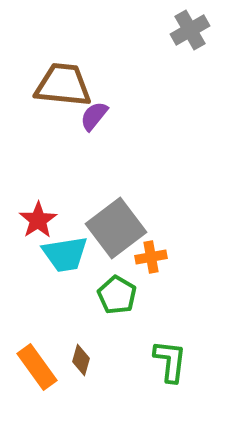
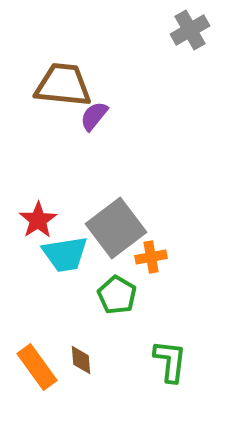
brown diamond: rotated 20 degrees counterclockwise
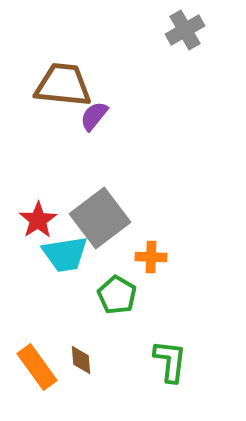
gray cross: moved 5 px left
gray square: moved 16 px left, 10 px up
orange cross: rotated 12 degrees clockwise
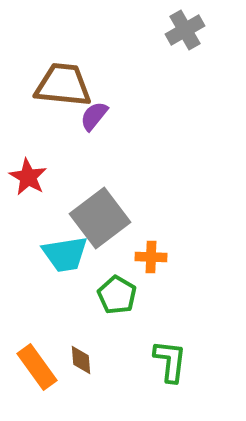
red star: moved 10 px left, 43 px up; rotated 9 degrees counterclockwise
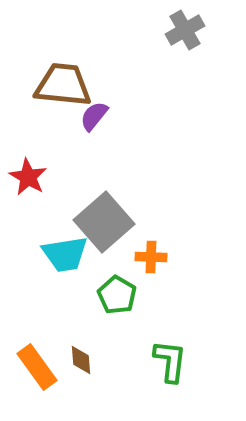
gray square: moved 4 px right, 4 px down; rotated 4 degrees counterclockwise
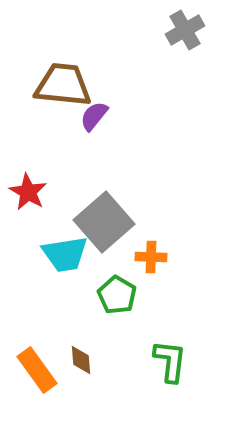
red star: moved 15 px down
orange rectangle: moved 3 px down
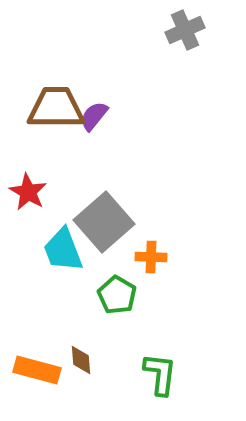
gray cross: rotated 6 degrees clockwise
brown trapezoid: moved 7 px left, 23 px down; rotated 6 degrees counterclockwise
cyan trapezoid: moved 2 px left, 4 px up; rotated 78 degrees clockwise
green L-shape: moved 10 px left, 13 px down
orange rectangle: rotated 39 degrees counterclockwise
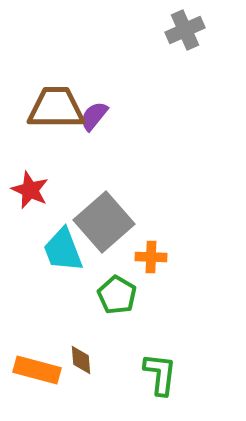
red star: moved 2 px right, 2 px up; rotated 6 degrees counterclockwise
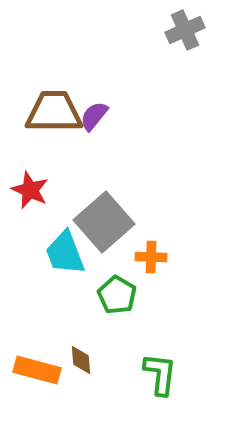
brown trapezoid: moved 2 px left, 4 px down
cyan trapezoid: moved 2 px right, 3 px down
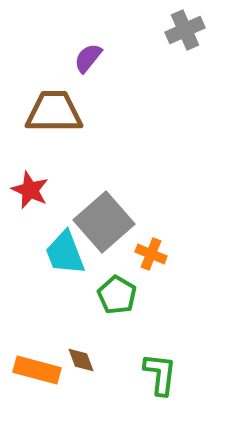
purple semicircle: moved 6 px left, 58 px up
orange cross: moved 3 px up; rotated 20 degrees clockwise
brown diamond: rotated 16 degrees counterclockwise
